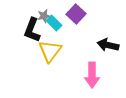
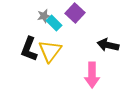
purple square: moved 1 px left, 1 px up
black L-shape: moved 3 px left, 19 px down
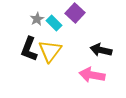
gray star: moved 7 px left, 3 px down; rotated 16 degrees counterclockwise
black arrow: moved 7 px left, 5 px down
pink arrow: rotated 100 degrees clockwise
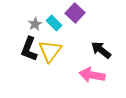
gray star: moved 2 px left, 5 px down
black arrow: rotated 25 degrees clockwise
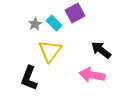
purple square: rotated 18 degrees clockwise
black L-shape: moved 29 px down
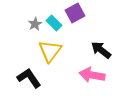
black L-shape: rotated 125 degrees clockwise
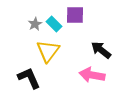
purple square: moved 2 px down; rotated 30 degrees clockwise
cyan rectangle: moved 1 px down
yellow triangle: moved 2 px left
black L-shape: rotated 10 degrees clockwise
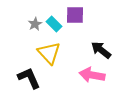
yellow triangle: moved 1 px right, 2 px down; rotated 20 degrees counterclockwise
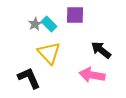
cyan rectangle: moved 5 px left
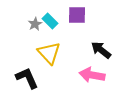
purple square: moved 2 px right
cyan rectangle: moved 1 px right, 3 px up
black L-shape: moved 2 px left
